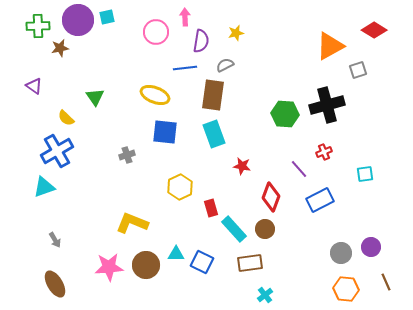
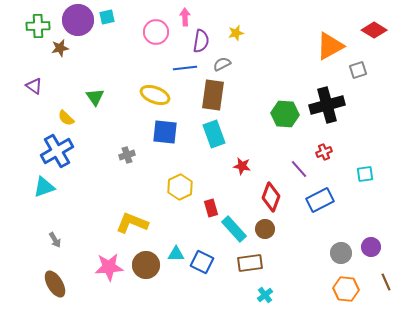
gray semicircle at (225, 65): moved 3 px left, 1 px up
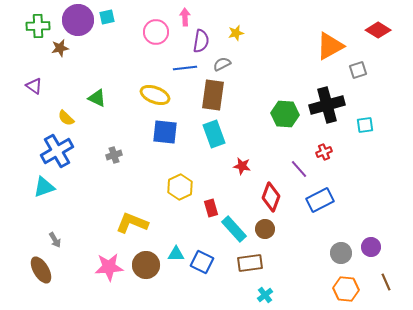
red diamond at (374, 30): moved 4 px right
green triangle at (95, 97): moved 2 px right, 1 px down; rotated 30 degrees counterclockwise
gray cross at (127, 155): moved 13 px left
cyan square at (365, 174): moved 49 px up
brown ellipse at (55, 284): moved 14 px left, 14 px up
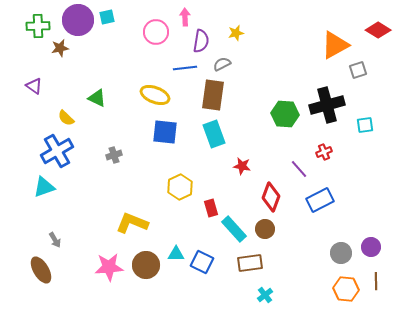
orange triangle at (330, 46): moved 5 px right, 1 px up
brown line at (386, 282): moved 10 px left, 1 px up; rotated 24 degrees clockwise
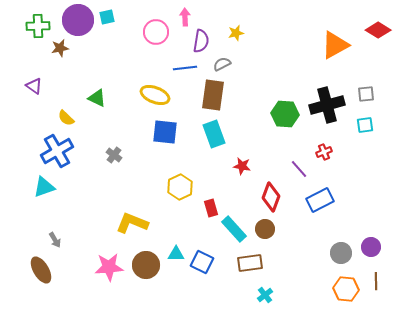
gray square at (358, 70): moved 8 px right, 24 px down; rotated 12 degrees clockwise
gray cross at (114, 155): rotated 35 degrees counterclockwise
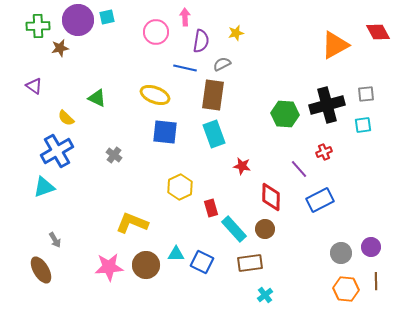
red diamond at (378, 30): moved 2 px down; rotated 30 degrees clockwise
blue line at (185, 68): rotated 20 degrees clockwise
cyan square at (365, 125): moved 2 px left
red diamond at (271, 197): rotated 20 degrees counterclockwise
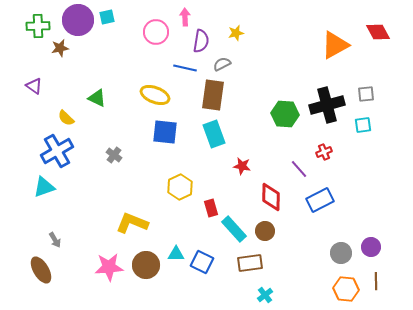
brown circle at (265, 229): moved 2 px down
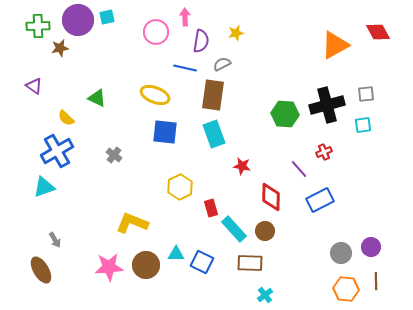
brown rectangle at (250, 263): rotated 10 degrees clockwise
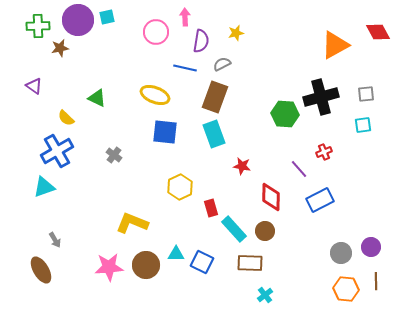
brown rectangle at (213, 95): moved 2 px right, 2 px down; rotated 12 degrees clockwise
black cross at (327, 105): moved 6 px left, 8 px up
